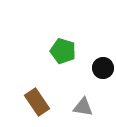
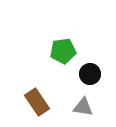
green pentagon: rotated 25 degrees counterclockwise
black circle: moved 13 px left, 6 px down
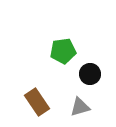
gray triangle: moved 3 px left; rotated 25 degrees counterclockwise
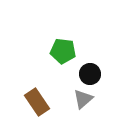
green pentagon: rotated 15 degrees clockwise
gray triangle: moved 3 px right, 8 px up; rotated 25 degrees counterclockwise
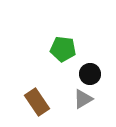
green pentagon: moved 2 px up
gray triangle: rotated 10 degrees clockwise
